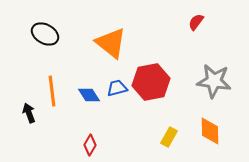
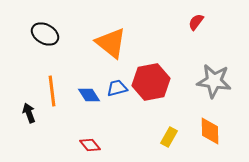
red diamond: rotated 70 degrees counterclockwise
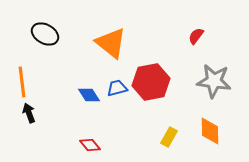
red semicircle: moved 14 px down
orange line: moved 30 px left, 9 px up
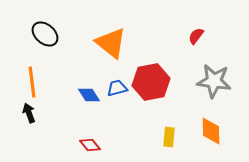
black ellipse: rotated 12 degrees clockwise
orange line: moved 10 px right
orange diamond: moved 1 px right
yellow rectangle: rotated 24 degrees counterclockwise
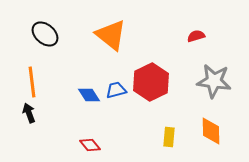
red semicircle: rotated 36 degrees clockwise
orange triangle: moved 8 px up
red hexagon: rotated 15 degrees counterclockwise
blue trapezoid: moved 1 px left, 2 px down
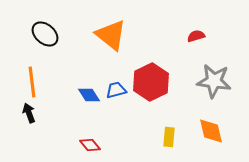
orange diamond: rotated 12 degrees counterclockwise
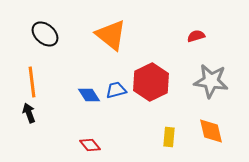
gray star: moved 3 px left
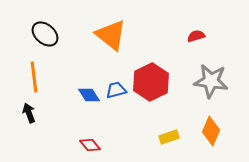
orange line: moved 2 px right, 5 px up
orange diamond: rotated 36 degrees clockwise
yellow rectangle: rotated 66 degrees clockwise
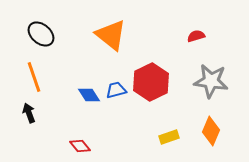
black ellipse: moved 4 px left
orange line: rotated 12 degrees counterclockwise
red diamond: moved 10 px left, 1 px down
